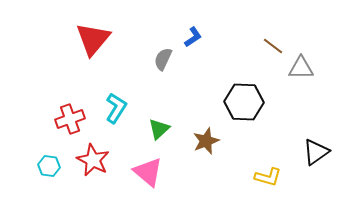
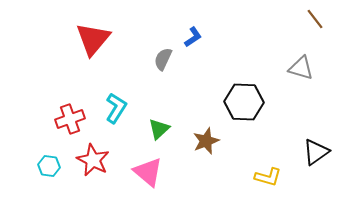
brown line: moved 42 px right, 27 px up; rotated 15 degrees clockwise
gray triangle: rotated 16 degrees clockwise
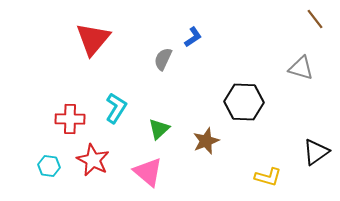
red cross: rotated 20 degrees clockwise
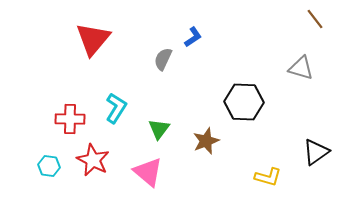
green triangle: rotated 10 degrees counterclockwise
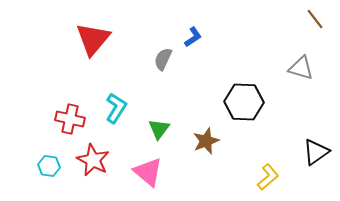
red cross: rotated 12 degrees clockwise
yellow L-shape: rotated 56 degrees counterclockwise
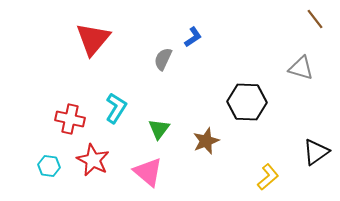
black hexagon: moved 3 px right
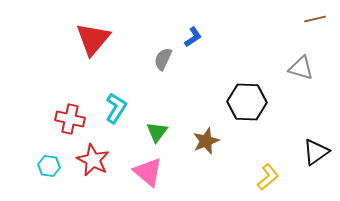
brown line: rotated 65 degrees counterclockwise
green triangle: moved 2 px left, 3 px down
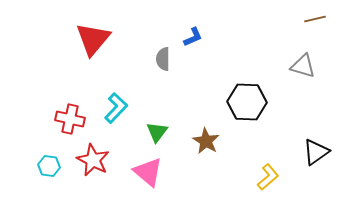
blue L-shape: rotated 10 degrees clockwise
gray semicircle: rotated 25 degrees counterclockwise
gray triangle: moved 2 px right, 2 px up
cyan L-shape: rotated 12 degrees clockwise
brown star: rotated 20 degrees counterclockwise
